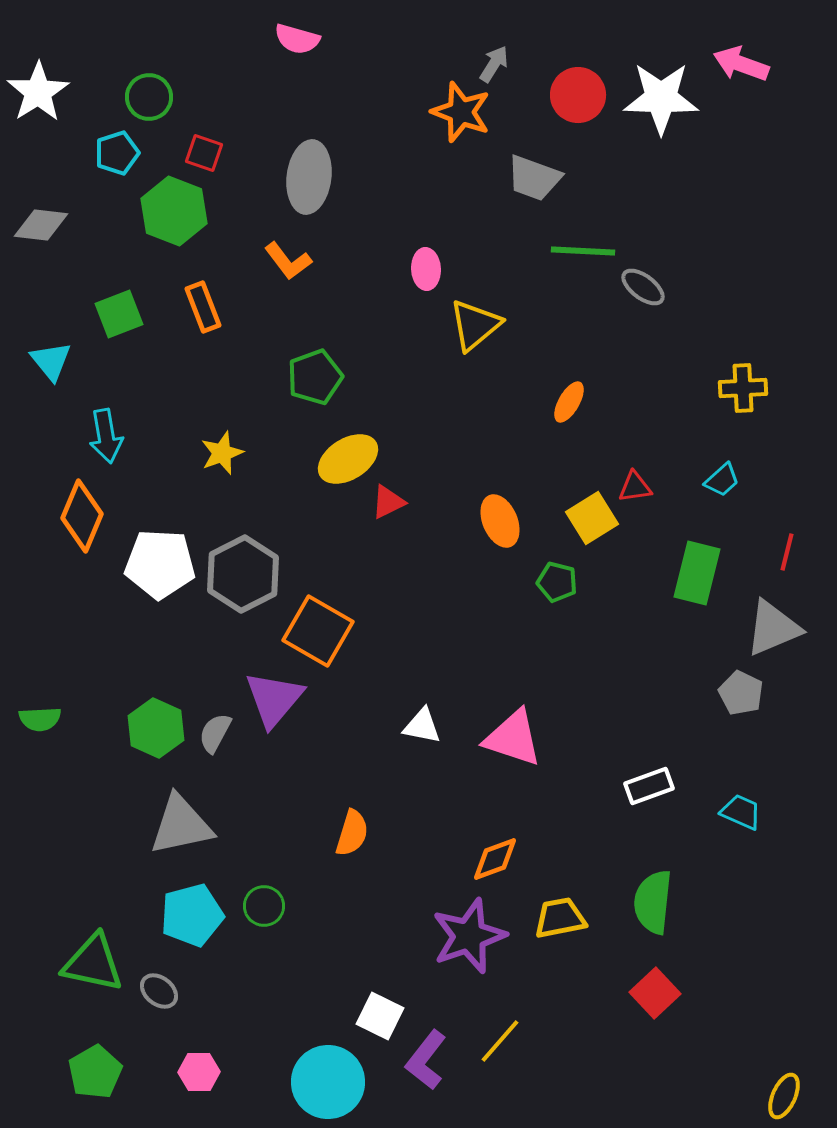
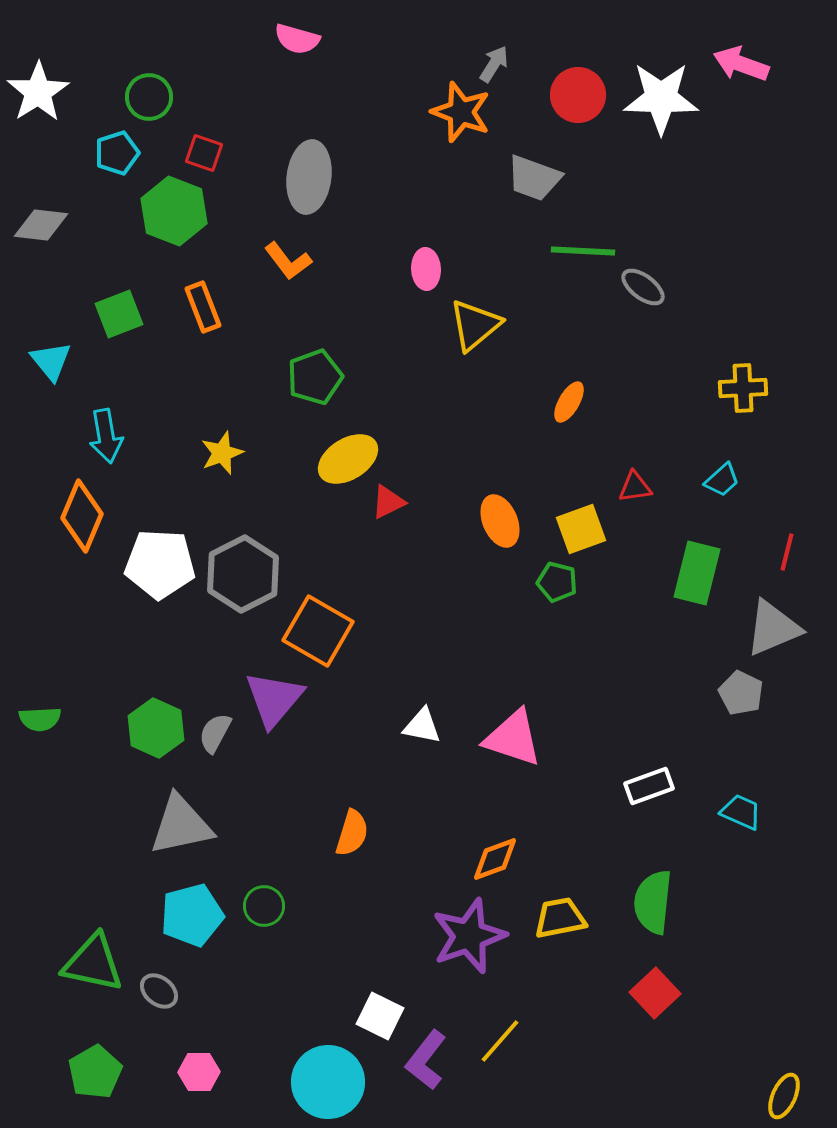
yellow square at (592, 518): moved 11 px left, 11 px down; rotated 12 degrees clockwise
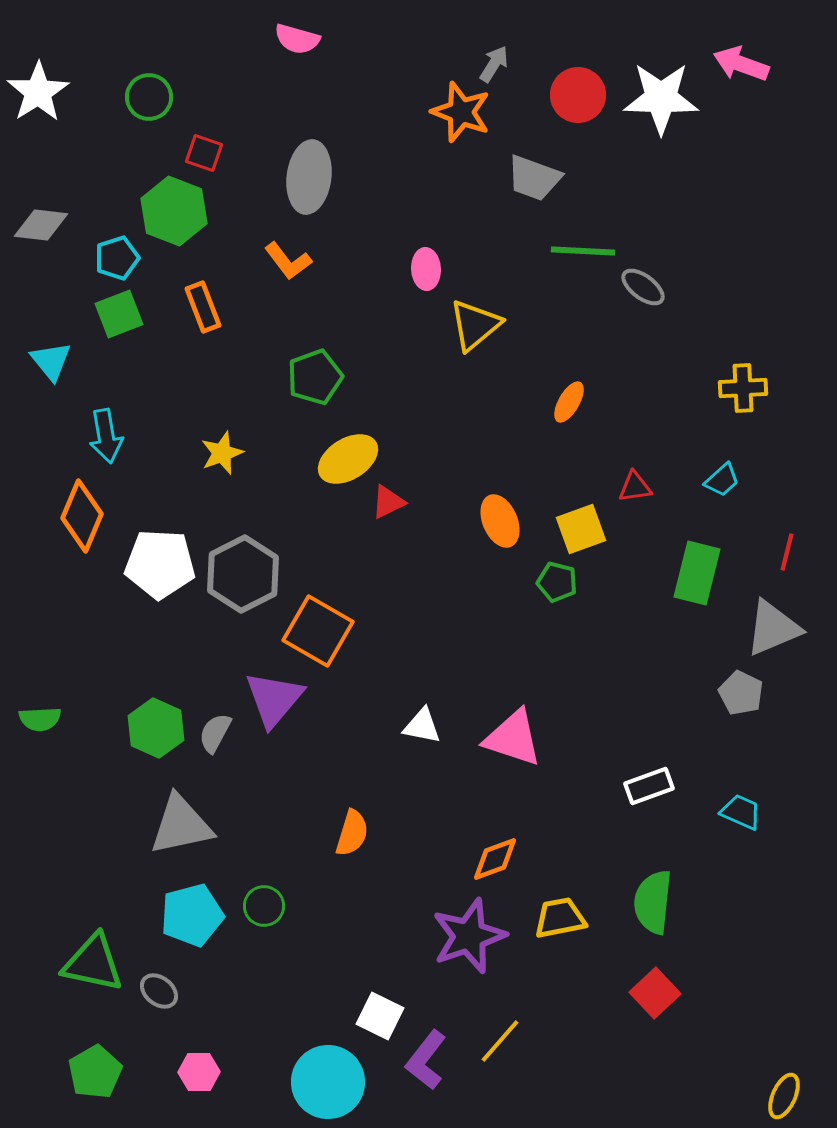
cyan pentagon at (117, 153): moved 105 px down
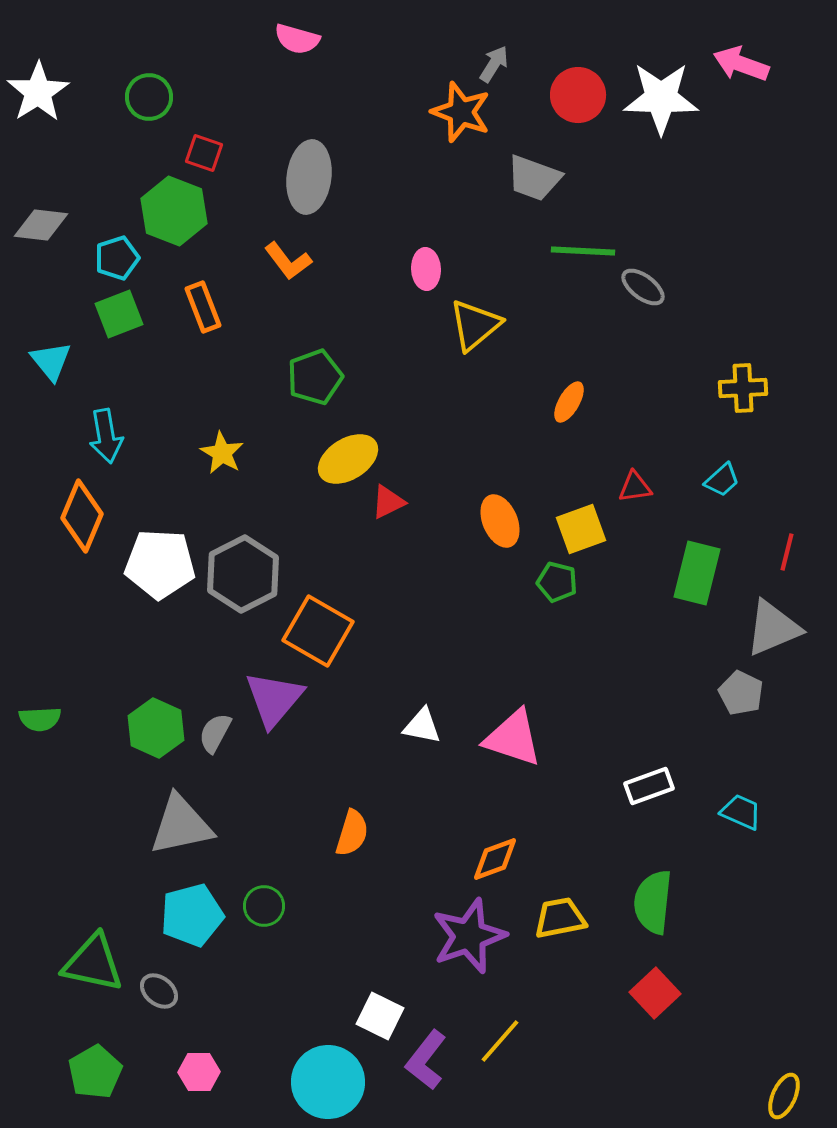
yellow star at (222, 453): rotated 21 degrees counterclockwise
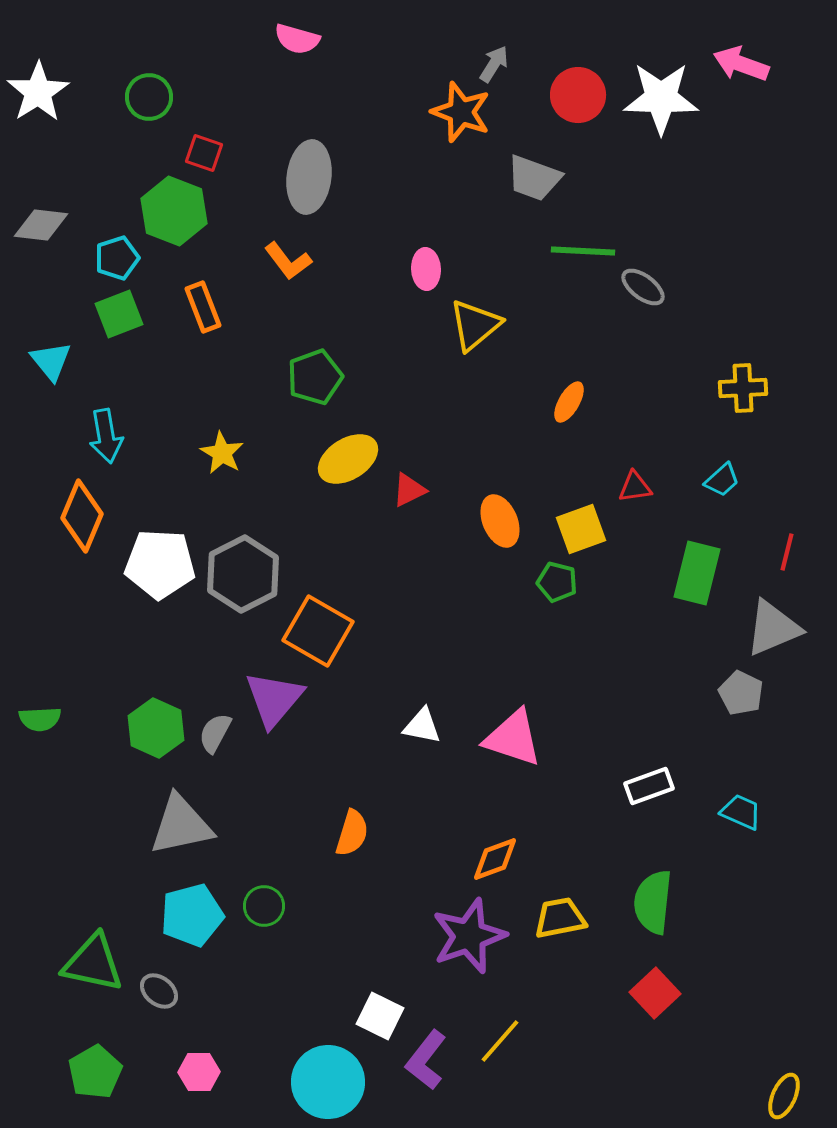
red triangle at (388, 502): moved 21 px right, 12 px up
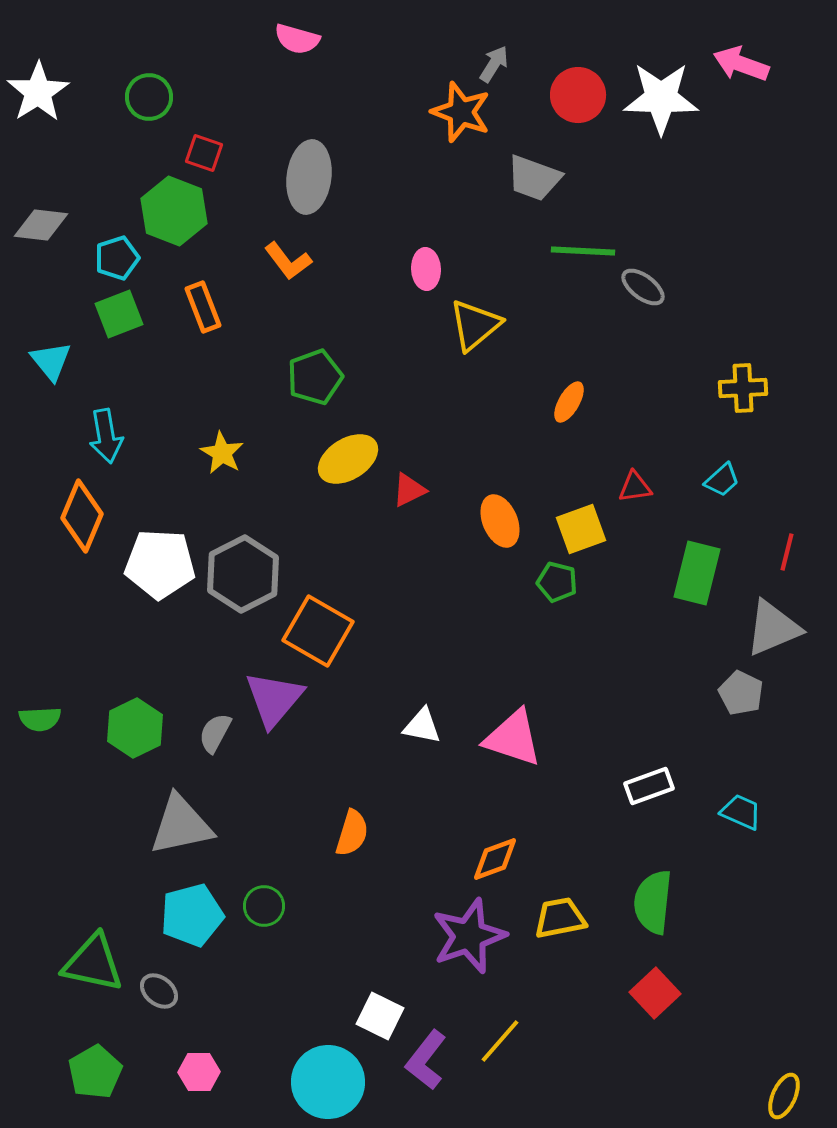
green hexagon at (156, 728): moved 21 px left; rotated 10 degrees clockwise
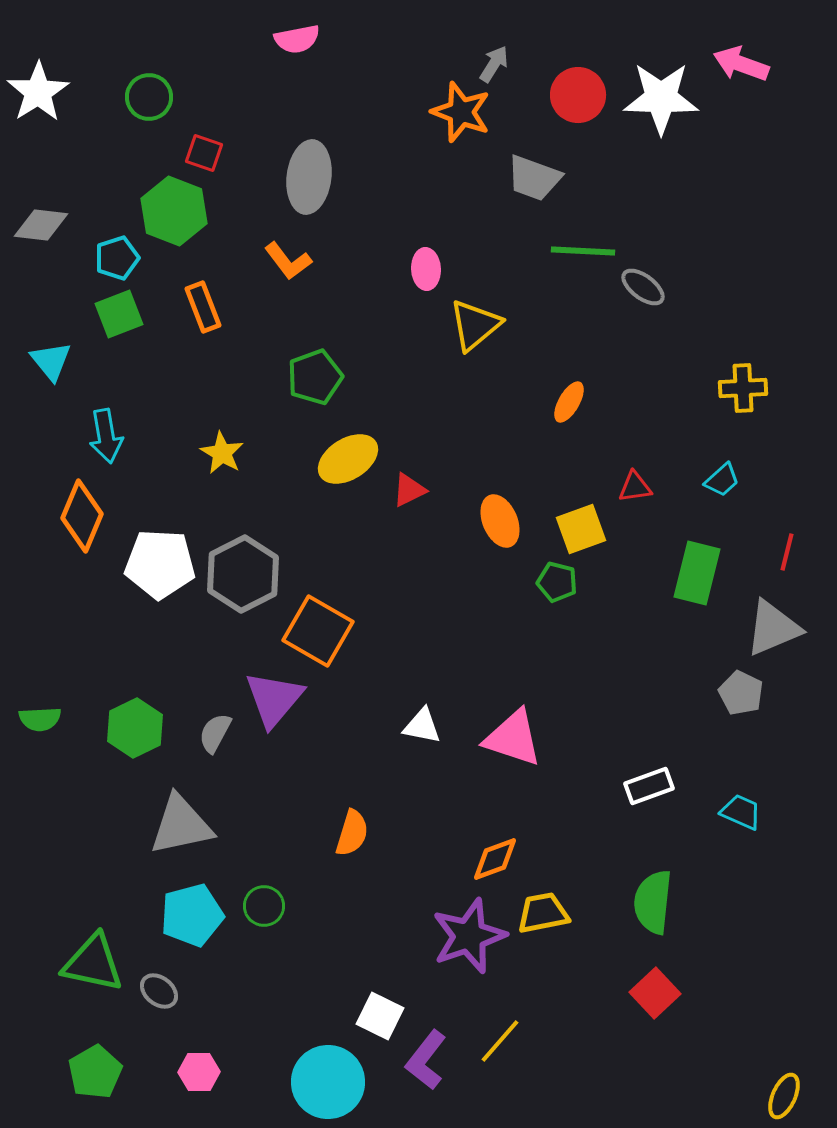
pink semicircle at (297, 39): rotated 27 degrees counterclockwise
yellow trapezoid at (560, 918): moved 17 px left, 5 px up
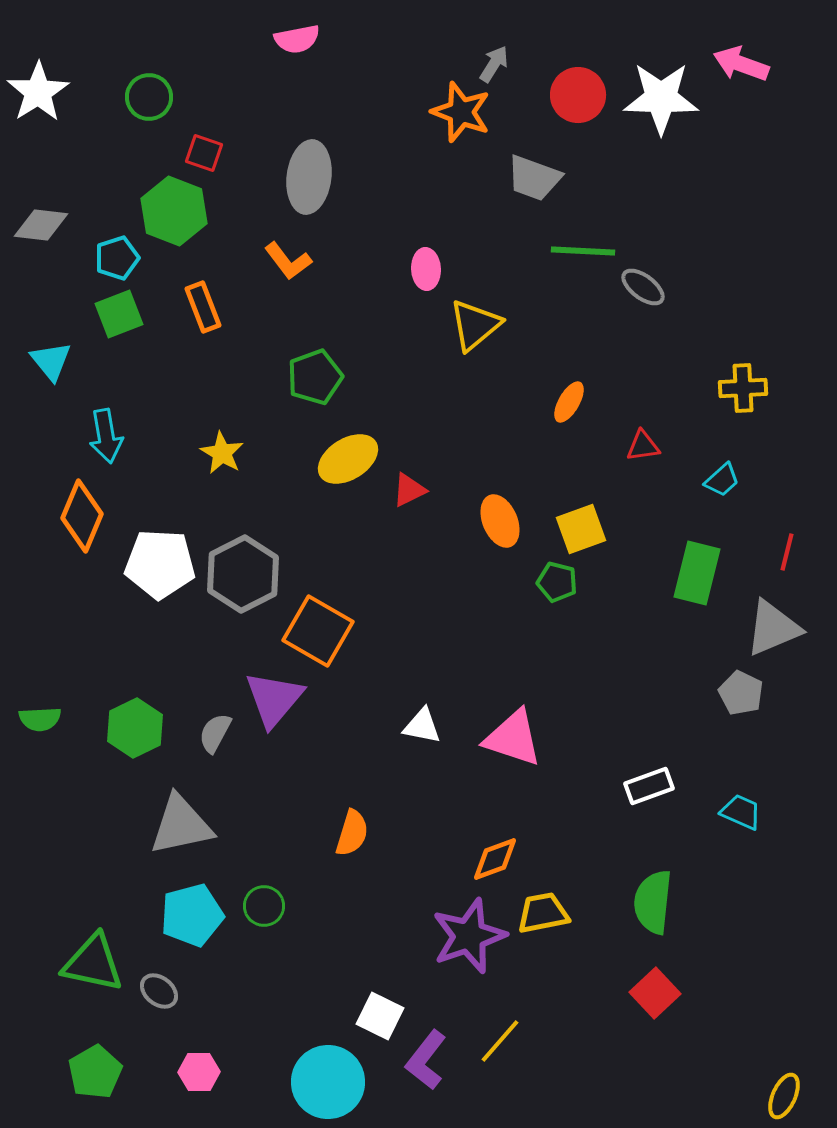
red triangle at (635, 487): moved 8 px right, 41 px up
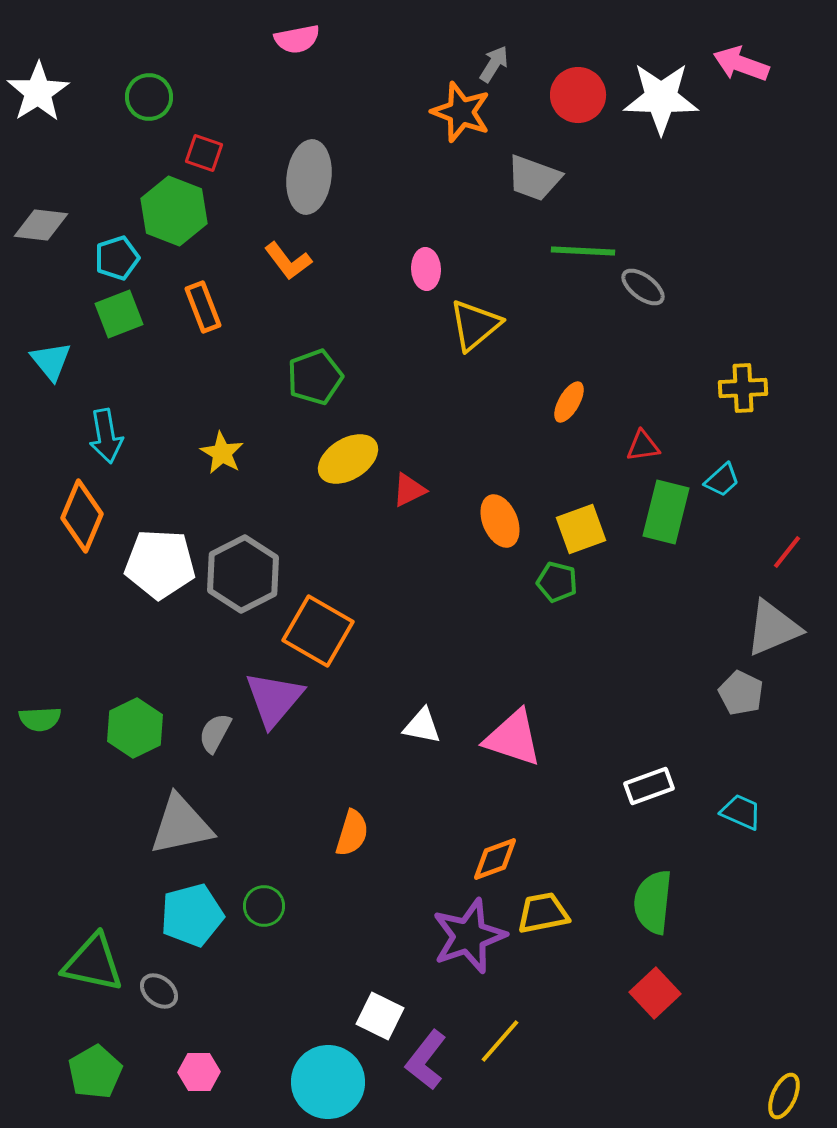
red line at (787, 552): rotated 24 degrees clockwise
green rectangle at (697, 573): moved 31 px left, 61 px up
